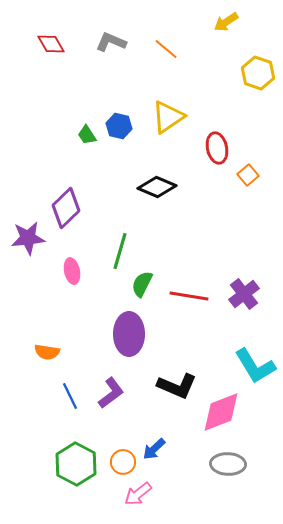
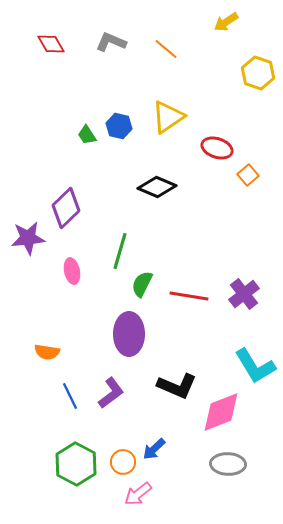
red ellipse: rotated 60 degrees counterclockwise
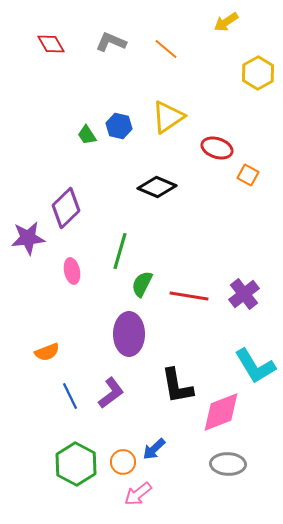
yellow hexagon: rotated 12 degrees clockwise
orange square: rotated 20 degrees counterclockwise
orange semicircle: rotated 30 degrees counterclockwise
black L-shape: rotated 57 degrees clockwise
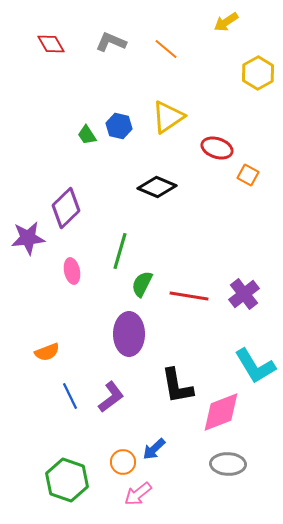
purple L-shape: moved 4 px down
green hexagon: moved 9 px left, 16 px down; rotated 9 degrees counterclockwise
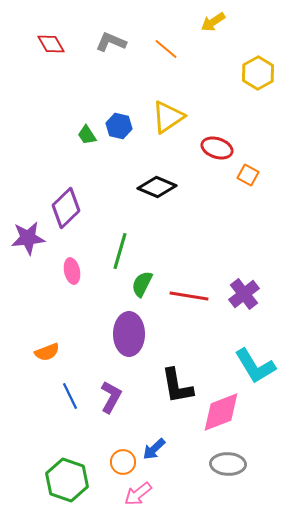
yellow arrow: moved 13 px left
purple L-shape: rotated 24 degrees counterclockwise
